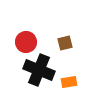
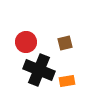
orange rectangle: moved 2 px left, 1 px up
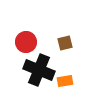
orange rectangle: moved 2 px left
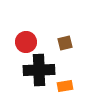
black cross: rotated 24 degrees counterclockwise
orange rectangle: moved 5 px down
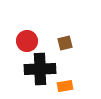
red circle: moved 1 px right, 1 px up
black cross: moved 1 px right, 1 px up
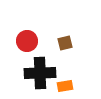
black cross: moved 4 px down
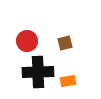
black cross: moved 2 px left, 1 px up
orange rectangle: moved 3 px right, 5 px up
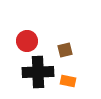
brown square: moved 7 px down
orange rectangle: rotated 21 degrees clockwise
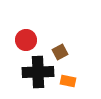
red circle: moved 1 px left, 1 px up
brown square: moved 5 px left, 2 px down; rotated 14 degrees counterclockwise
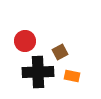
red circle: moved 1 px left, 1 px down
orange rectangle: moved 4 px right, 5 px up
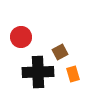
red circle: moved 4 px left, 4 px up
orange rectangle: moved 1 px right, 2 px up; rotated 63 degrees clockwise
